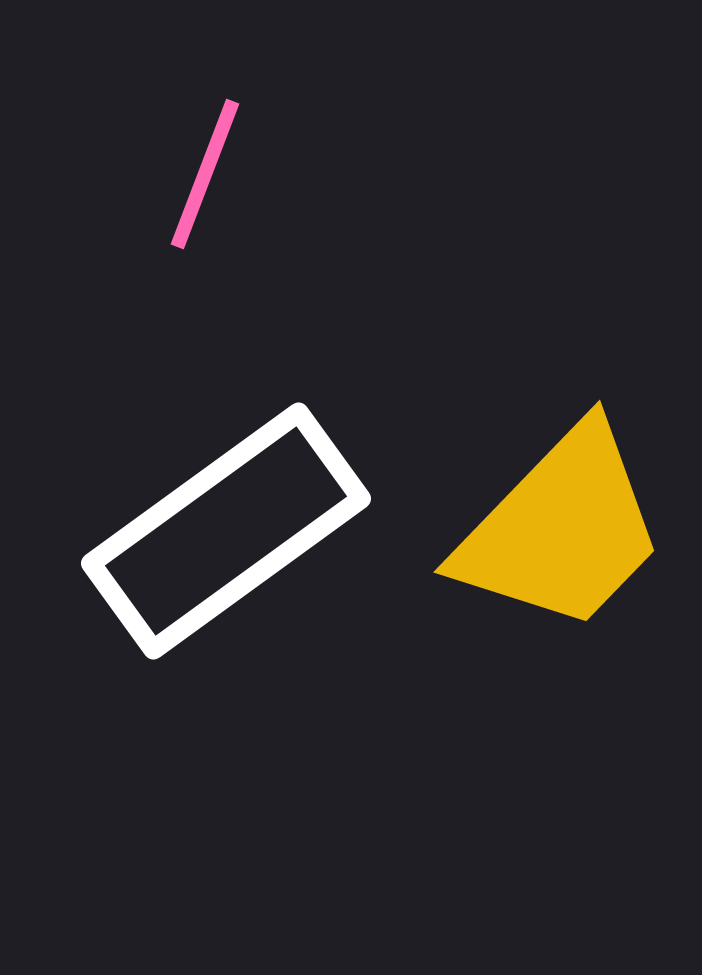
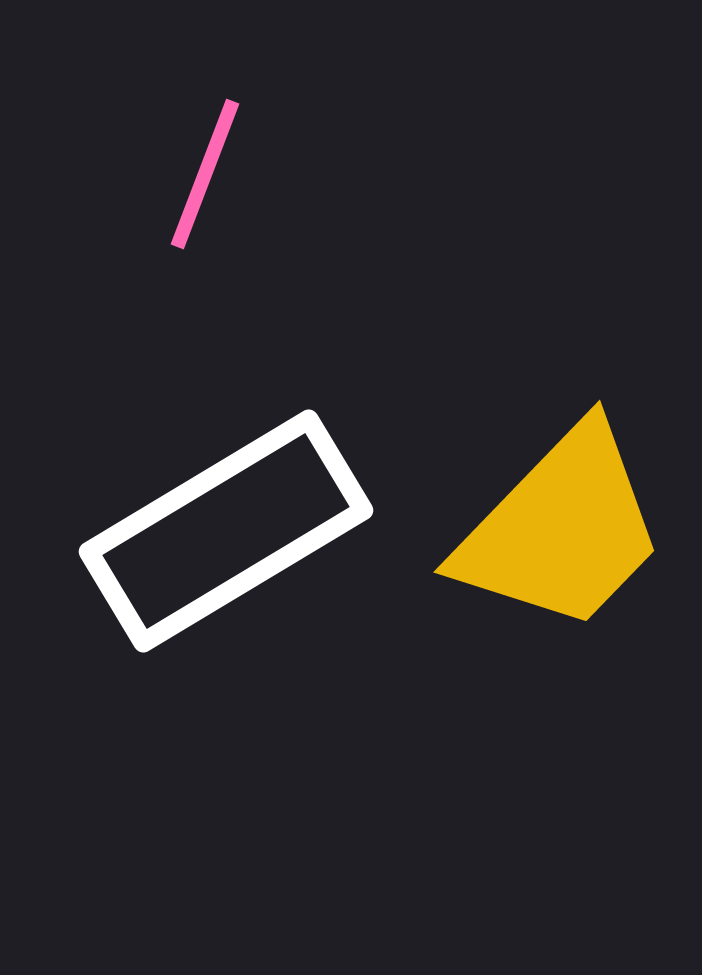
white rectangle: rotated 5 degrees clockwise
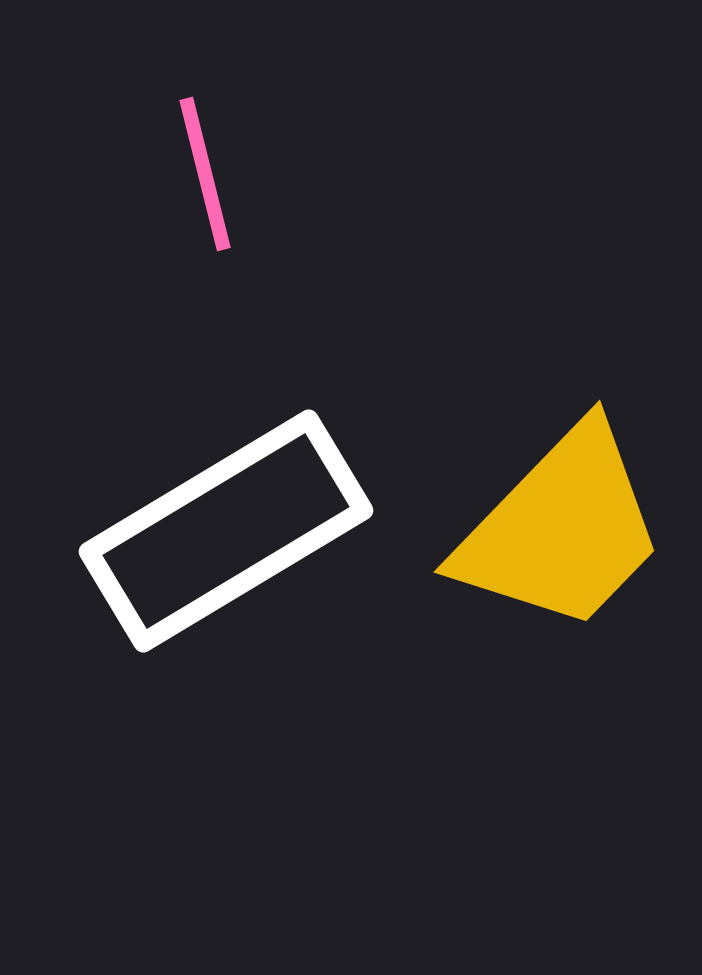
pink line: rotated 35 degrees counterclockwise
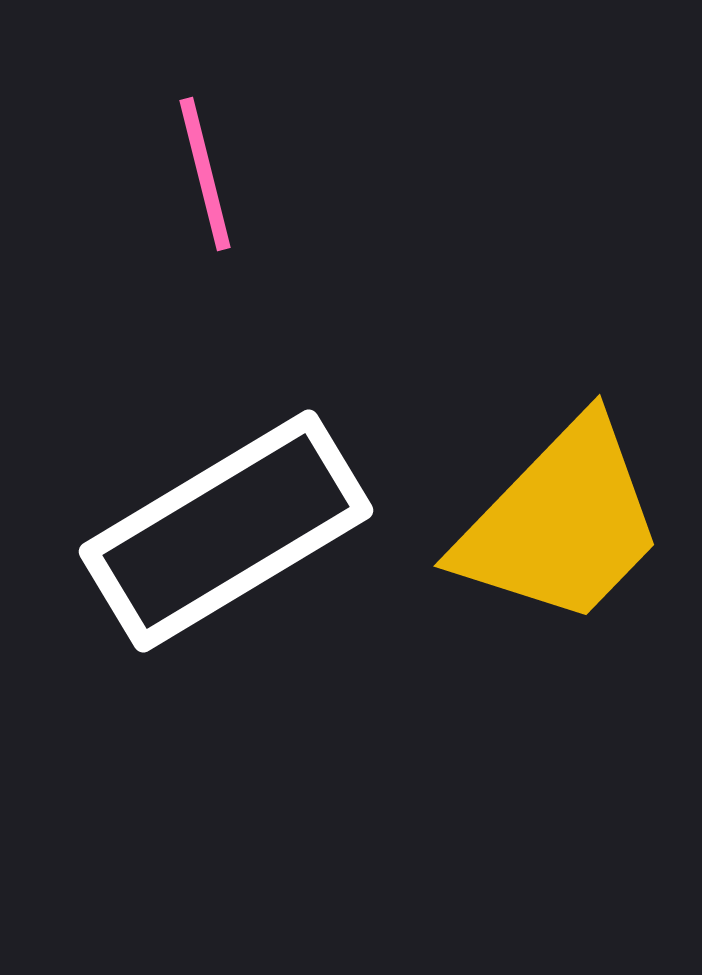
yellow trapezoid: moved 6 px up
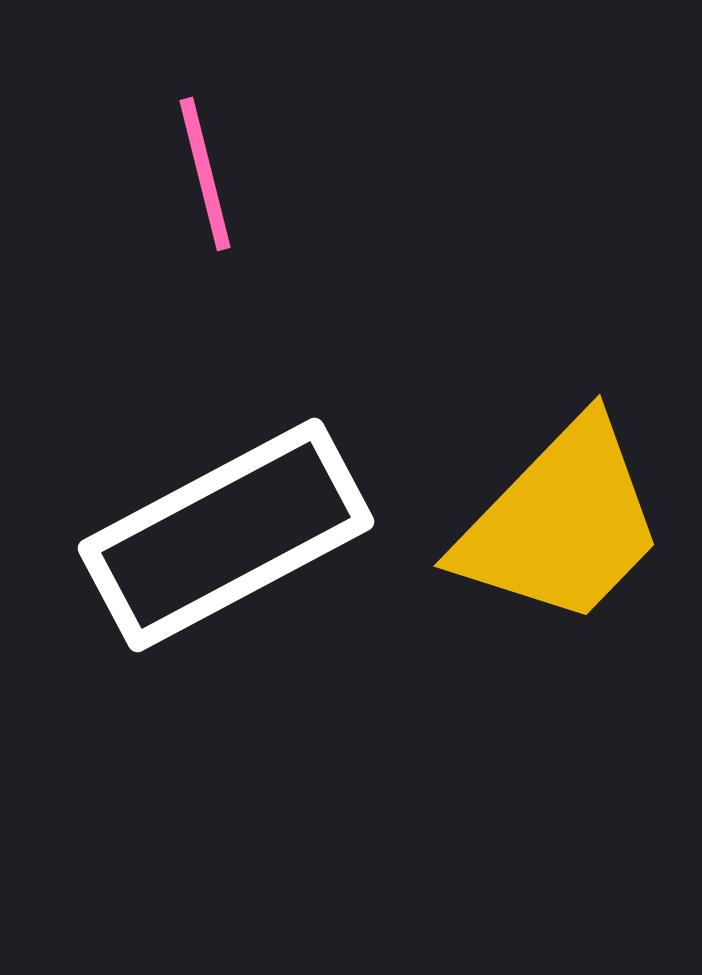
white rectangle: moved 4 px down; rotated 3 degrees clockwise
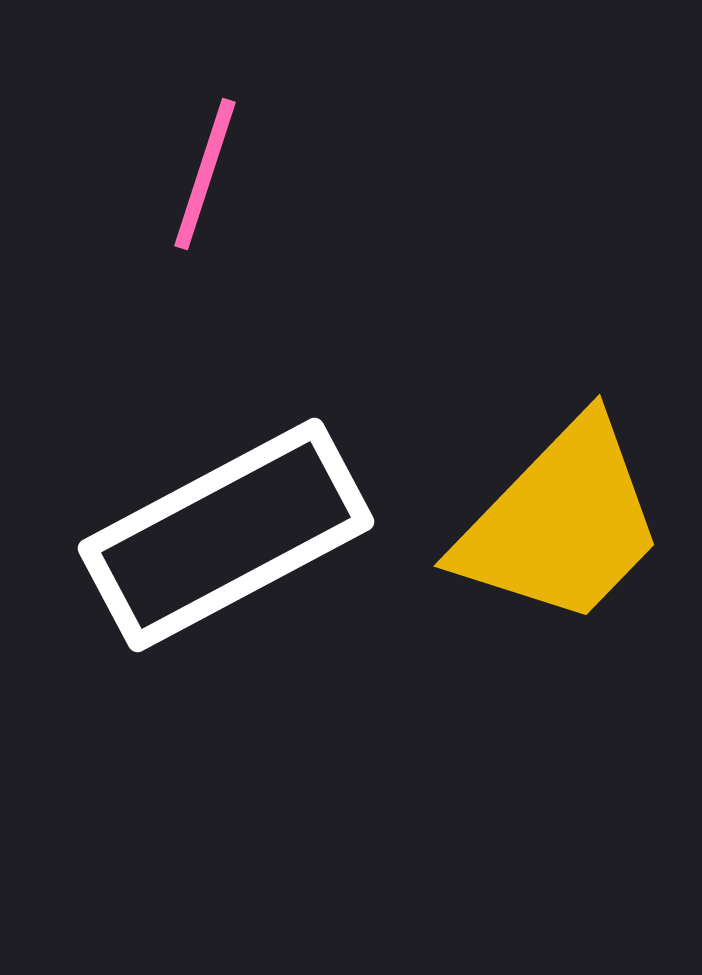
pink line: rotated 32 degrees clockwise
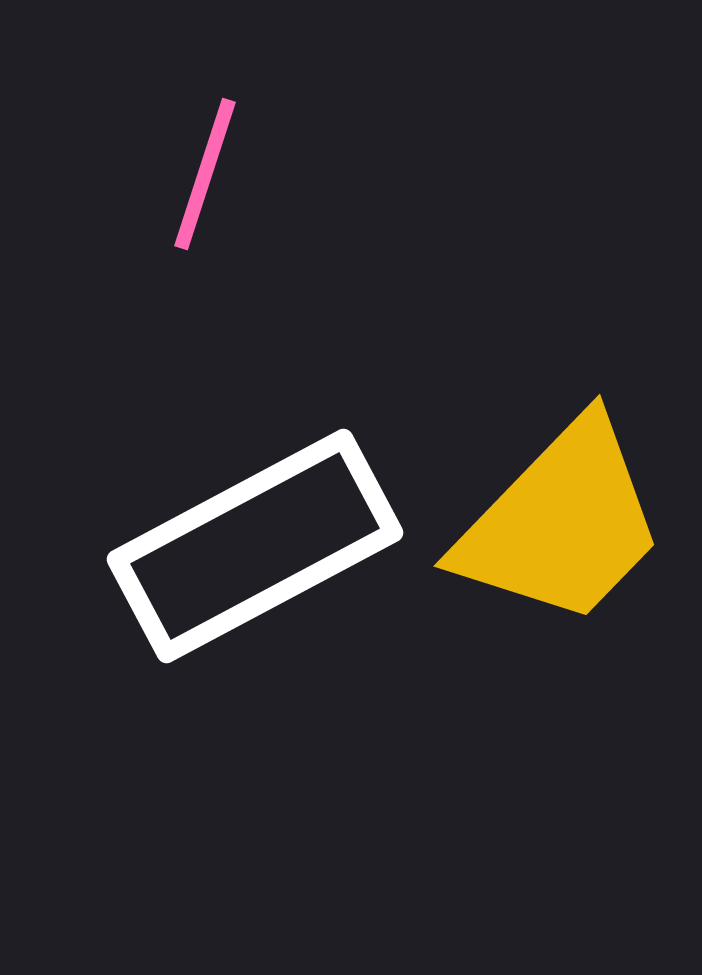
white rectangle: moved 29 px right, 11 px down
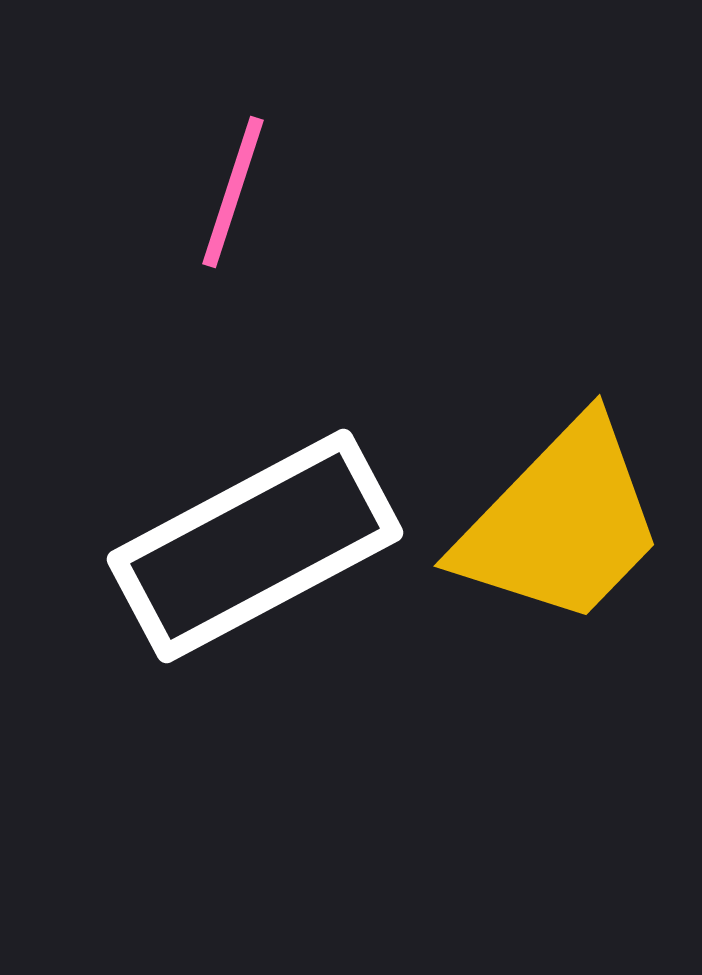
pink line: moved 28 px right, 18 px down
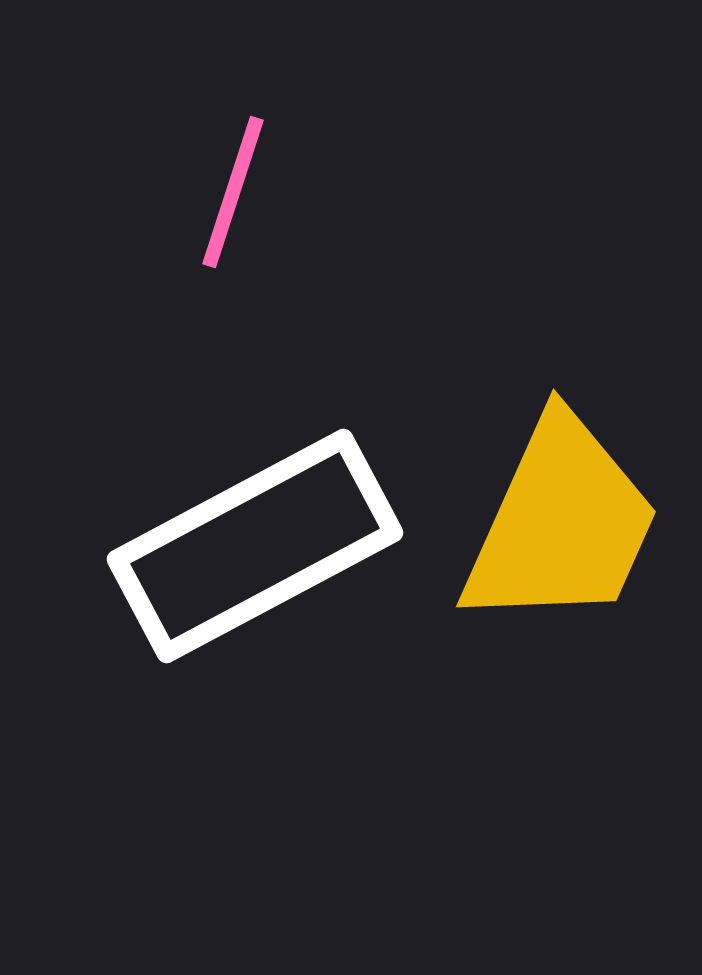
yellow trapezoid: rotated 20 degrees counterclockwise
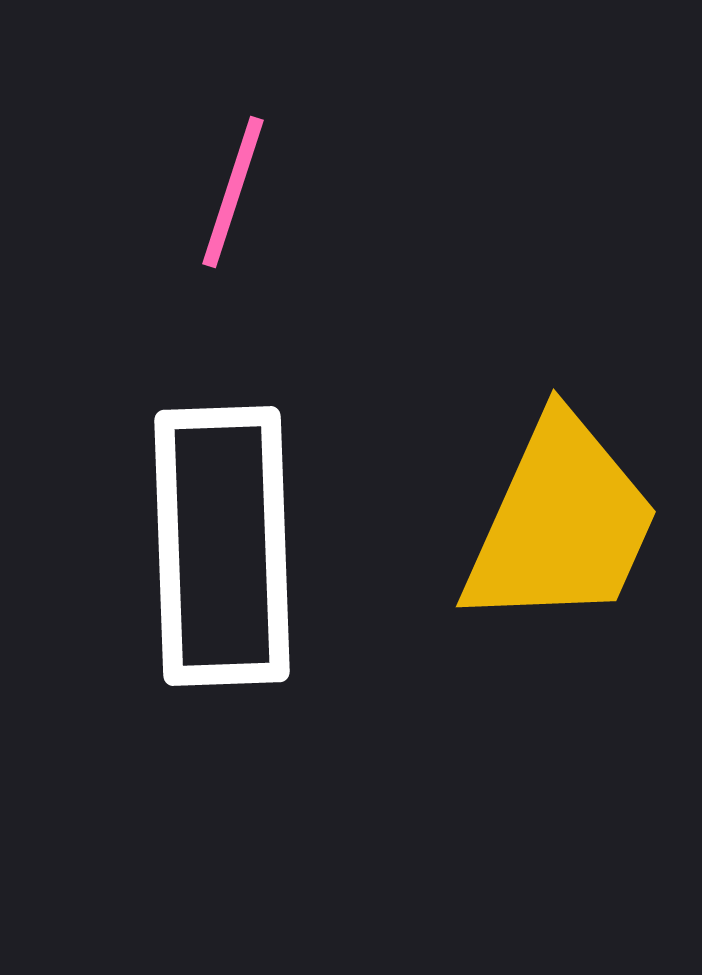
white rectangle: moved 33 px left; rotated 64 degrees counterclockwise
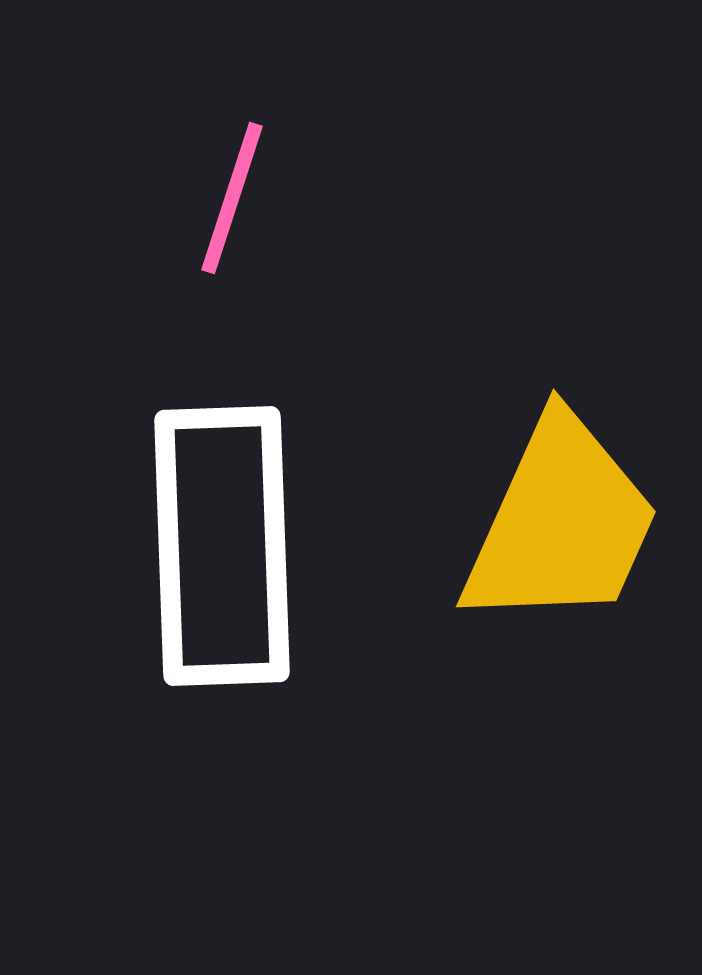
pink line: moved 1 px left, 6 px down
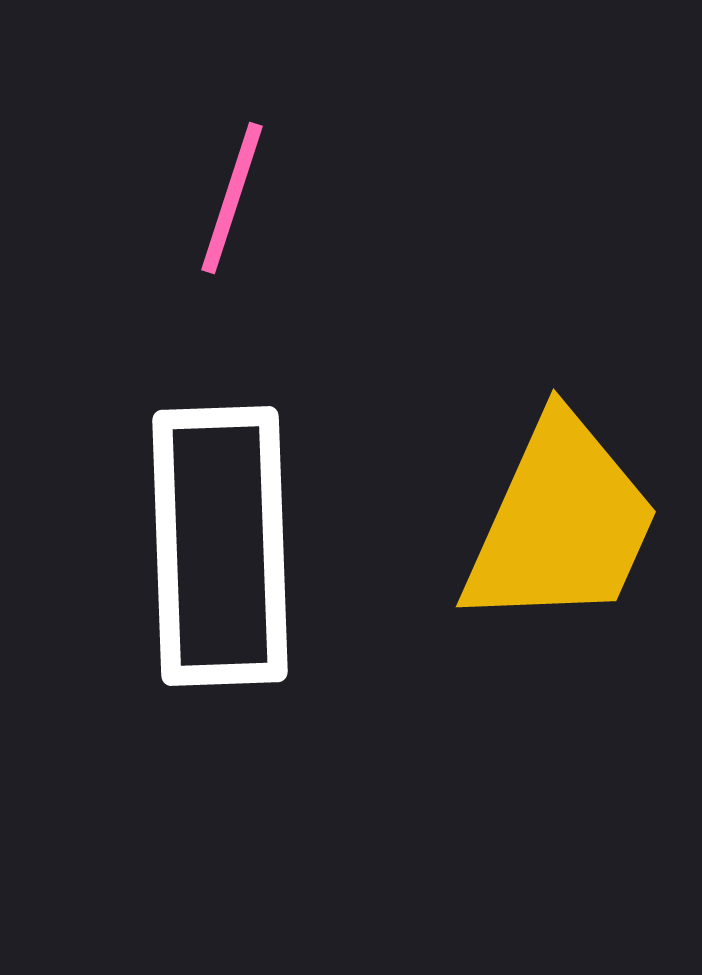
white rectangle: moved 2 px left
